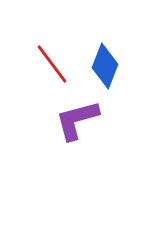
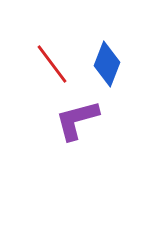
blue diamond: moved 2 px right, 2 px up
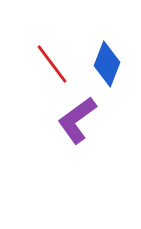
purple L-shape: rotated 21 degrees counterclockwise
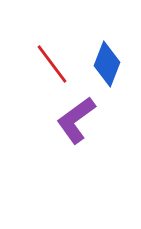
purple L-shape: moved 1 px left
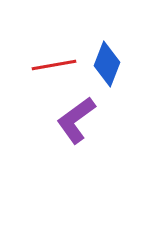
red line: moved 2 px right, 1 px down; rotated 63 degrees counterclockwise
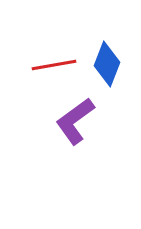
purple L-shape: moved 1 px left, 1 px down
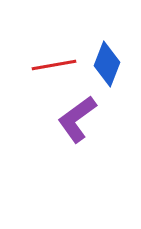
purple L-shape: moved 2 px right, 2 px up
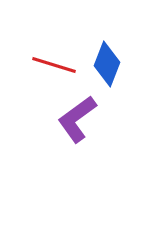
red line: rotated 27 degrees clockwise
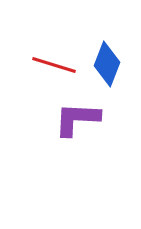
purple L-shape: rotated 39 degrees clockwise
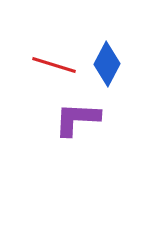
blue diamond: rotated 6 degrees clockwise
